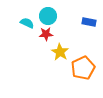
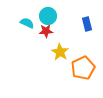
blue rectangle: moved 2 px left, 2 px down; rotated 64 degrees clockwise
red star: moved 3 px up
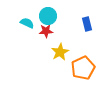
yellow star: rotated 12 degrees clockwise
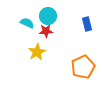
yellow star: moved 23 px left
orange pentagon: moved 1 px up
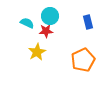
cyan circle: moved 2 px right
blue rectangle: moved 1 px right, 2 px up
orange pentagon: moved 7 px up
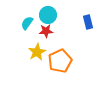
cyan circle: moved 2 px left, 1 px up
cyan semicircle: rotated 80 degrees counterclockwise
orange pentagon: moved 23 px left, 1 px down
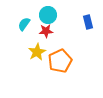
cyan semicircle: moved 3 px left, 1 px down
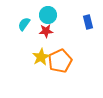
yellow star: moved 4 px right, 5 px down
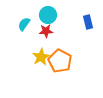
orange pentagon: rotated 20 degrees counterclockwise
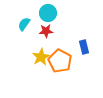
cyan circle: moved 2 px up
blue rectangle: moved 4 px left, 25 px down
